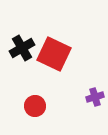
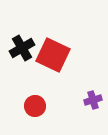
red square: moved 1 px left, 1 px down
purple cross: moved 2 px left, 3 px down
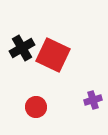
red circle: moved 1 px right, 1 px down
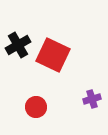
black cross: moved 4 px left, 3 px up
purple cross: moved 1 px left, 1 px up
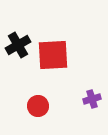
red square: rotated 28 degrees counterclockwise
red circle: moved 2 px right, 1 px up
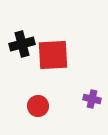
black cross: moved 4 px right, 1 px up; rotated 15 degrees clockwise
purple cross: rotated 30 degrees clockwise
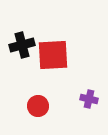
black cross: moved 1 px down
purple cross: moved 3 px left
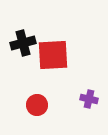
black cross: moved 1 px right, 2 px up
red circle: moved 1 px left, 1 px up
